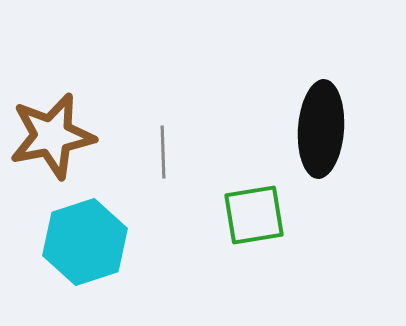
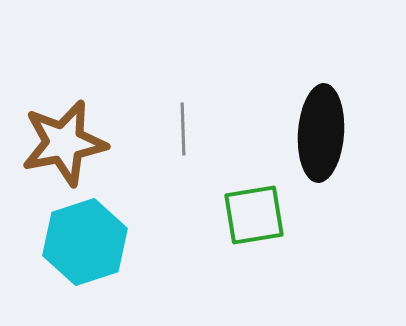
black ellipse: moved 4 px down
brown star: moved 12 px right, 7 px down
gray line: moved 20 px right, 23 px up
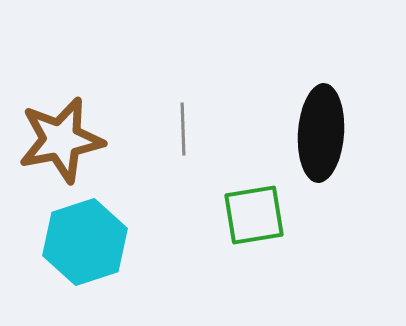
brown star: moved 3 px left, 3 px up
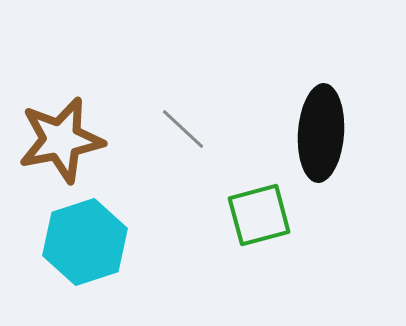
gray line: rotated 45 degrees counterclockwise
green square: moved 5 px right; rotated 6 degrees counterclockwise
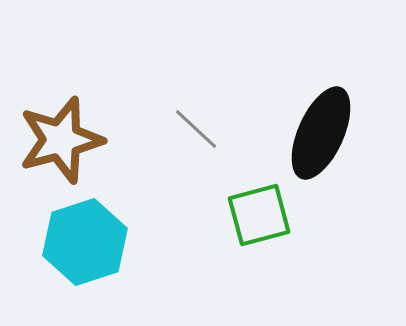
gray line: moved 13 px right
black ellipse: rotated 20 degrees clockwise
brown star: rotated 4 degrees counterclockwise
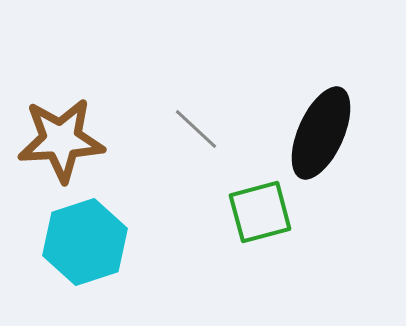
brown star: rotated 12 degrees clockwise
green square: moved 1 px right, 3 px up
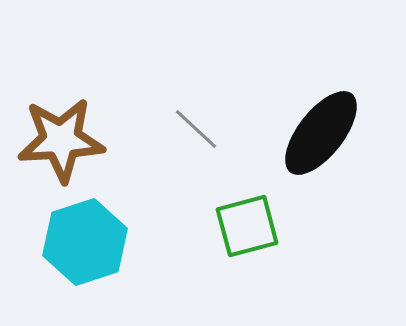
black ellipse: rotated 14 degrees clockwise
green square: moved 13 px left, 14 px down
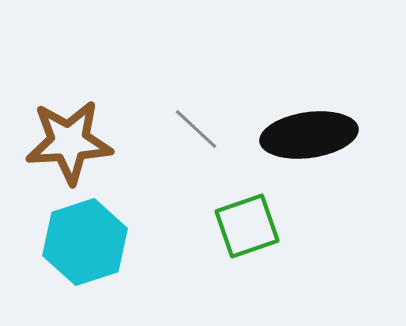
black ellipse: moved 12 px left, 2 px down; rotated 44 degrees clockwise
brown star: moved 8 px right, 2 px down
green square: rotated 4 degrees counterclockwise
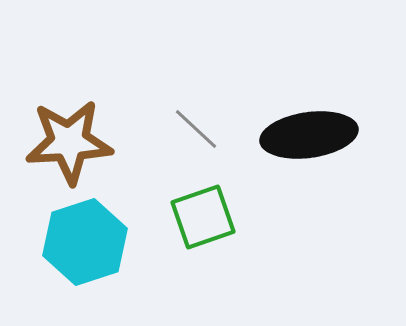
green square: moved 44 px left, 9 px up
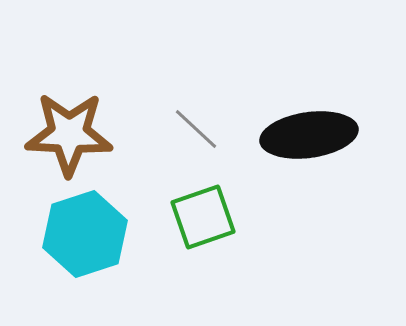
brown star: moved 8 px up; rotated 6 degrees clockwise
cyan hexagon: moved 8 px up
